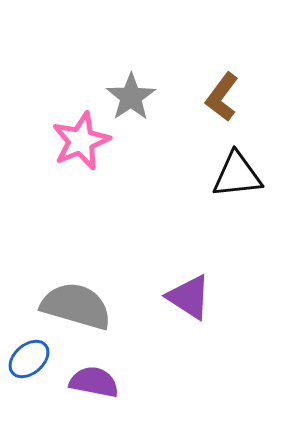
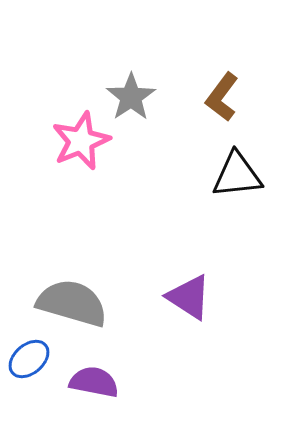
gray semicircle: moved 4 px left, 3 px up
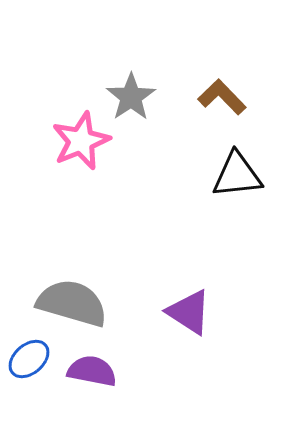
brown L-shape: rotated 99 degrees clockwise
purple triangle: moved 15 px down
purple semicircle: moved 2 px left, 11 px up
